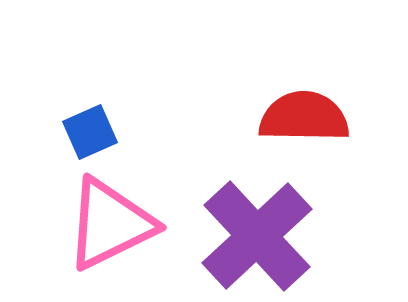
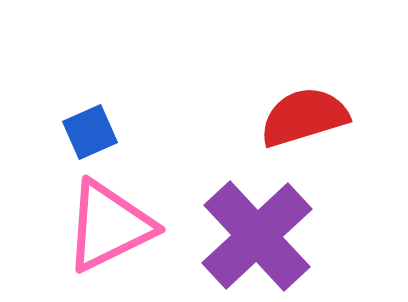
red semicircle: rotated 18 degrees counterclockwise
pink triangle: moved 1 px left, 2 px down
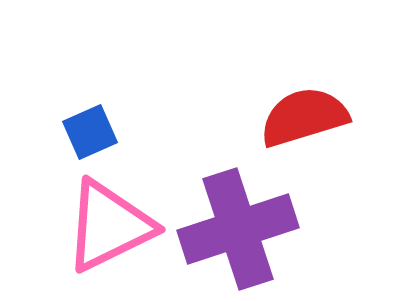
purple cross: moved 19 px left, 7 px up; rotated 25 degrees clockwise
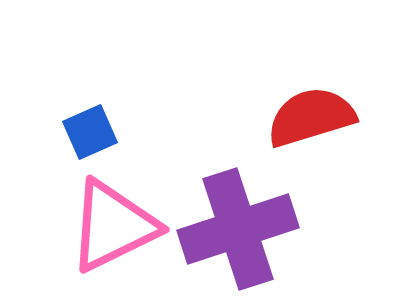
red semicircle: moved 7 px right
pink triangle: moved 4 px right
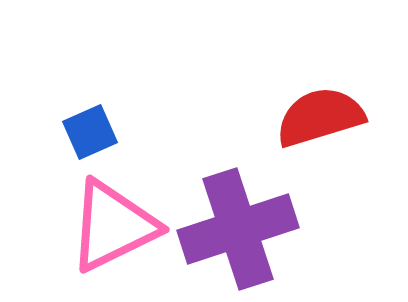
red semicircle: moved 9 px right
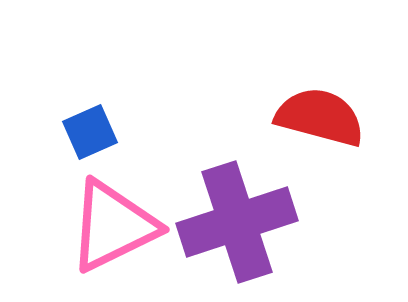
red semicircle: rotated 32 degrees clockwise
purple cross: moved 1 px left, 7 px up
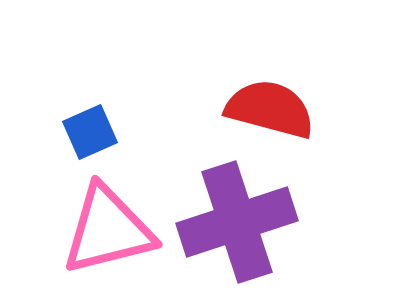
red semicircle: moved 50 px left, 8 px up
pink triangle: moved 5 px left, 4 px down; rotated 12 degrees clockwise
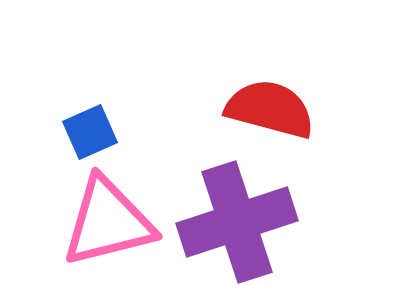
pink triangle: moved 8 px up
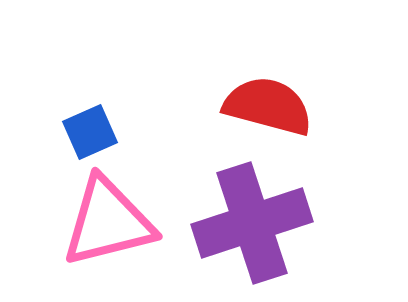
red semicircle: moved 2 px left, 3 px up
purple cross: moved 15 px right, 1 px down
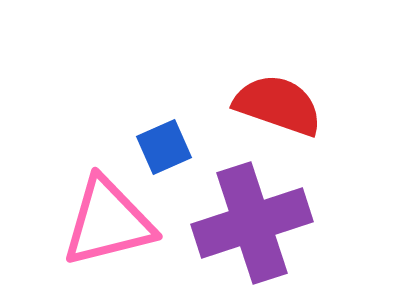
red semicircle: moved 10 px right, 1 px up; rotated 4 degrees clockwise
blue square: moved 74 px right, 15 px down
